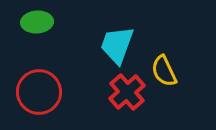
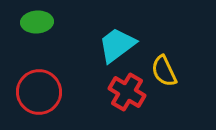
cyan trapezoid: rotated 33 degrees clockwise
red cross: rotated 18 degrees counterclockwise
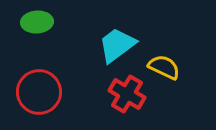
yellow semicircle: moved 4 px up; rotated 140 degrees clockwise
red cross: moved 2 px down
